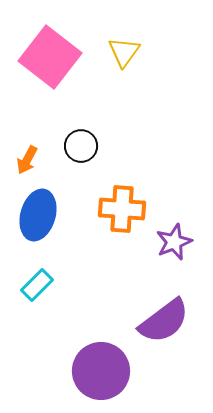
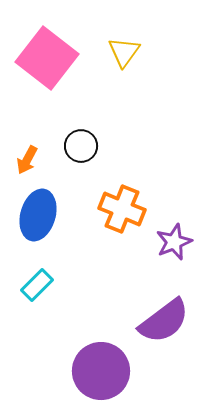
pink square: moved 3 px left, 1 px down
orange cross: rotated 18 degrees clockwise
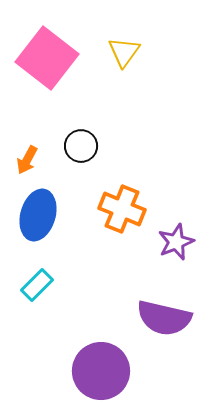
purple star: moved 2 px right
purple semicircle: moved 3 px up; rotated 50 degrees clockwise
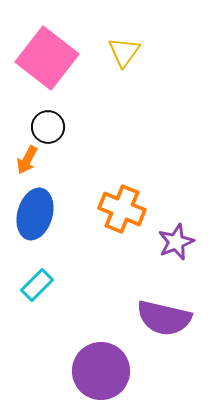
black circle: moved 33 px left, 19 px up
blue ellipse: moved 3 px left, 1 px up
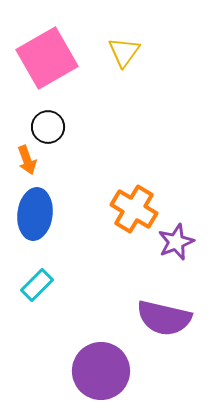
pink square: rotated 22 degrees clockwise
orange arrow: rotated 48 degrees counterclockwise
orange cross: moved 12 px right; rotated 9 degrees clockwise
blue ellipse: rotated 9 degrees counterclockwise
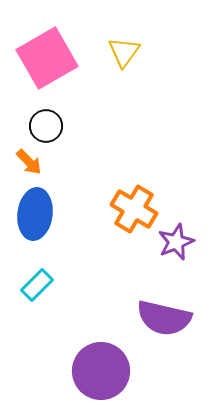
black circle: moved 2 px left, 1 px up
orange arrow: moved 2 px right, 2 px down; rotated 24 degrees counterclockwise
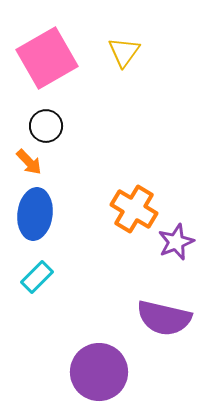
cyan rectangle: moved 8 px up
purple circle: moved 2 px left, 1 px down
